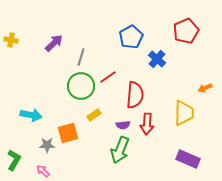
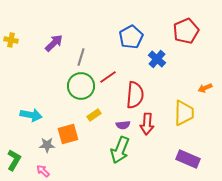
orange square: moved 1 px down
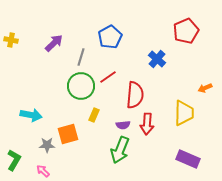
blue pentagon: moved 21 px left
yellow rectangle: rotated 32 degrees counterclockwise
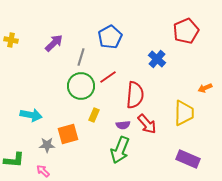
red arrow: rotated 45 degrees counterclockwise
green L-shape: rotated 65 degrees clockwise
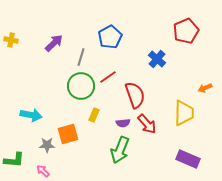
red semicircle: rotated 24 degrees counterclockwise
purple semicircle: moved 2 px up
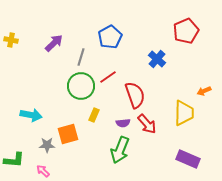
orange arrow: moved 1 px left, 3 px down
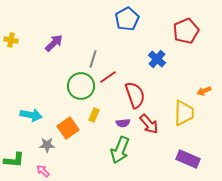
blue pentagon: moved 17 px right, 18 px up
gray line: moved 12 px right, 2 px down
red arrow: moved 2 px right
orange square: moved 6 px up; rotated 20 degrees counterclockwise
